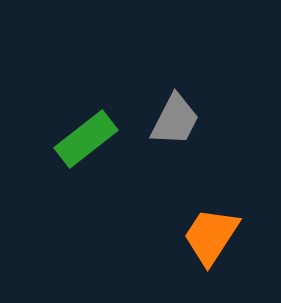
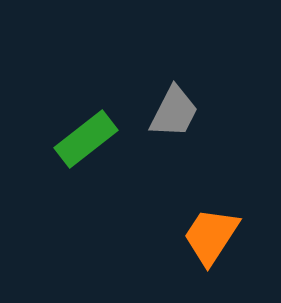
gray trapezoid: moved 1 px left, 8 px up
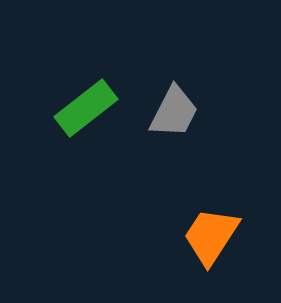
green rectangle: moved 31 px up
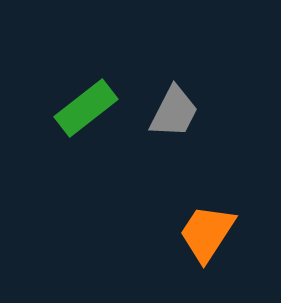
orange trapezoid: moved 4 px left, 3 px up
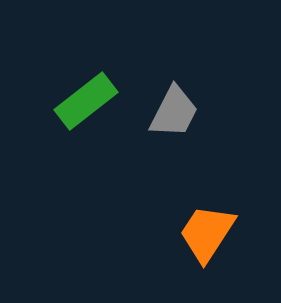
green rectangle: moved 7 px up
